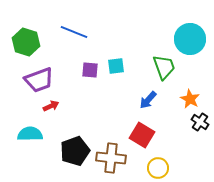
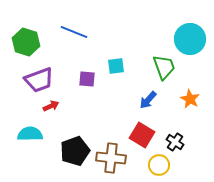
purple square: moved 3 px left, 9 px down
black cross: moved 25 px left, 20 px down
yellow circle: moved 1 px right, 3 px up
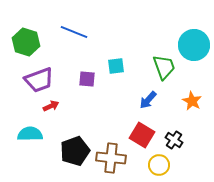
cyan circle: moved 4 px right, 6 px down
orange star: moved 2 px right, 2 px down
black cross: moved 1 px left, 2 px up
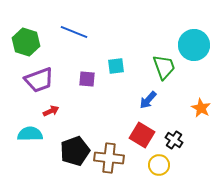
orange star: moved 9 px right, 7 px down
red arrow: moved 5 px down
brown cross: moved 2 px left
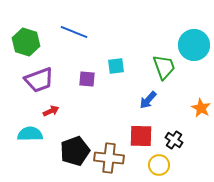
red square: moved 1 px left, 1 px down; rotated 30 degrees counterclockwise
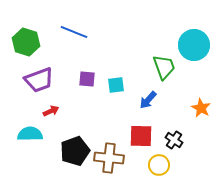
cyan square: moved 19 px down
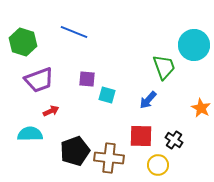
green hexagon: moved 3 px left
cyan square: moved 9 px left, 10 px down; rotated 24 degrees clockwise
yellow circle: moved 1 px left
